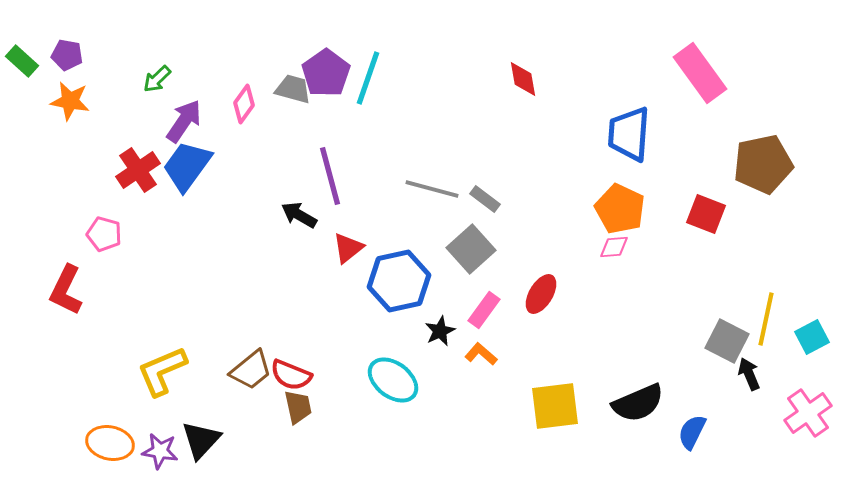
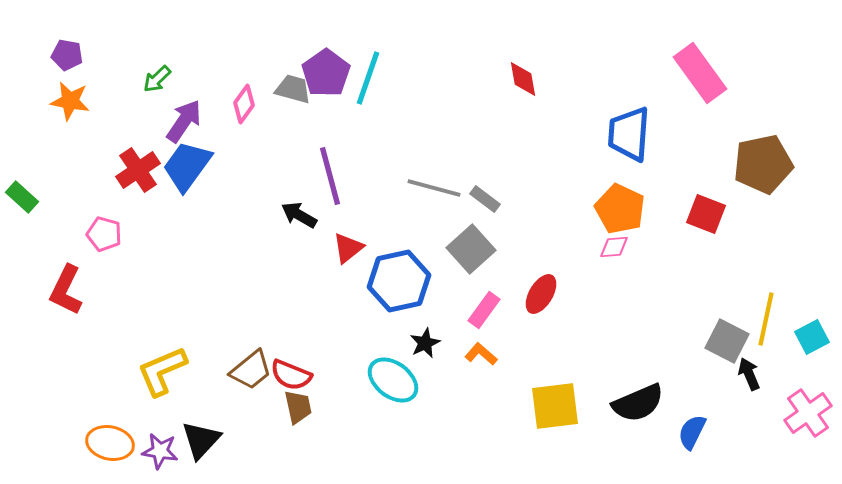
green rectangle at (22, 61): moved 136 px down
gray line at (432, 189): moved 2 px right, 1 px up
black star at (440, 331): moved 15 px left, 12 px down
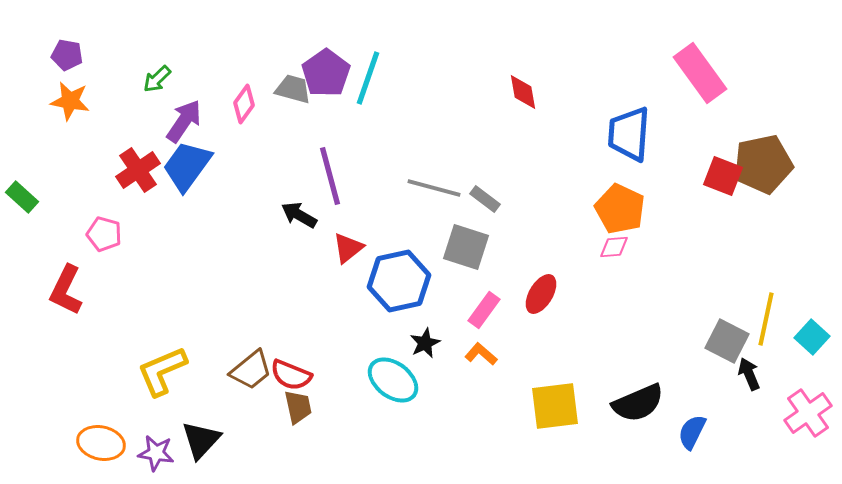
red diamond at (523, 79): moved 13 px down
red square at (706, 214): moved 17 px right, 38 px up
gray square at (471, 249): moved 5 px left, 2 px up; rotated 30 degrees counterclockwise
cyan square at (812, 337): rotated 20 degrees counterclockwise
orange ellipse at (110, 443): moved 9 px left
purple star at (160, 451): moved 4 px left, 2 px down
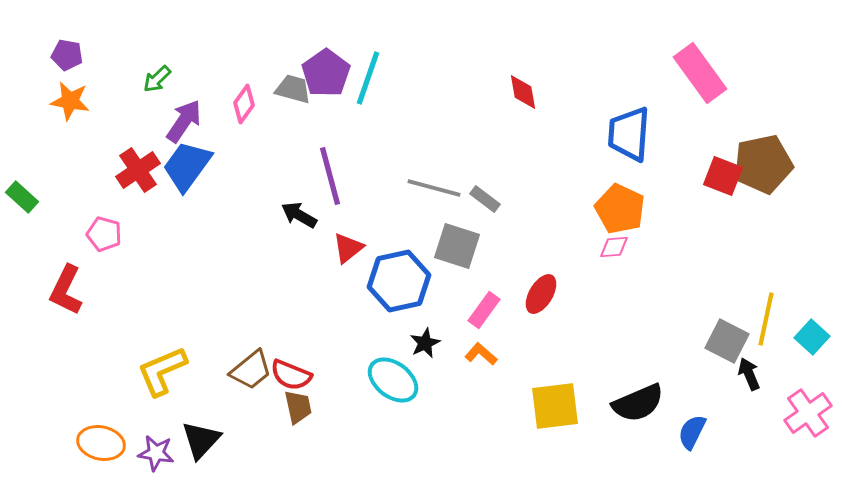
gray square at (466, 247): moved 9 px left, 1 px up
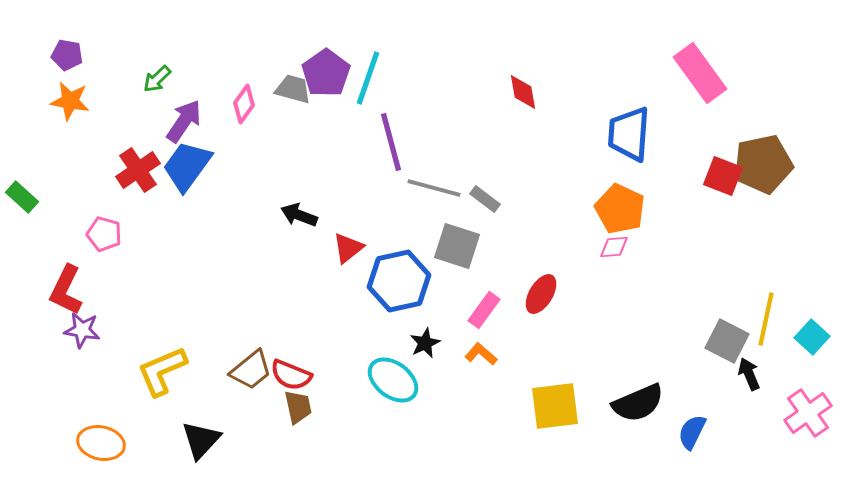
purple line at (330, 176): moved 61 px right, 34 px up
black arrow at (299, 215): rotated 9 degrees counterclockwise
purple star at (156, 453): moved 74 px left, 123 px up
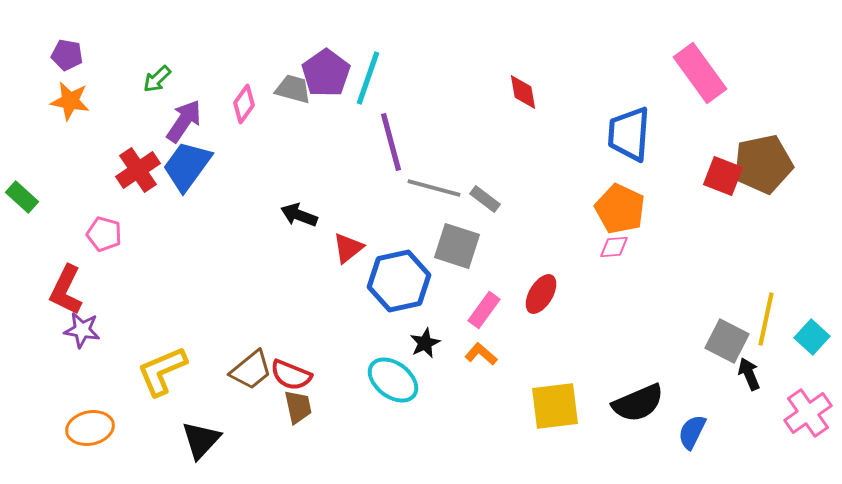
orange ellipse at (101, 443): moved 11 px left, 15 px up; rotated 24 degrees counterclockwise
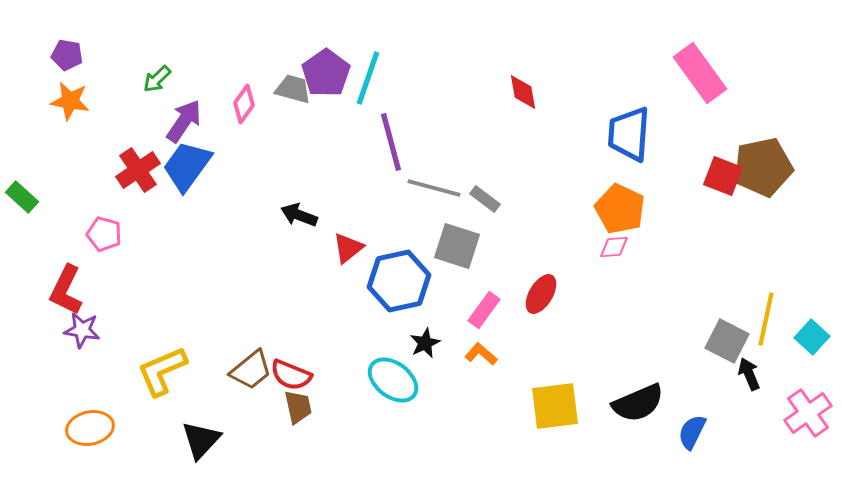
brown pentagon at (763, 164): moved 3 px down
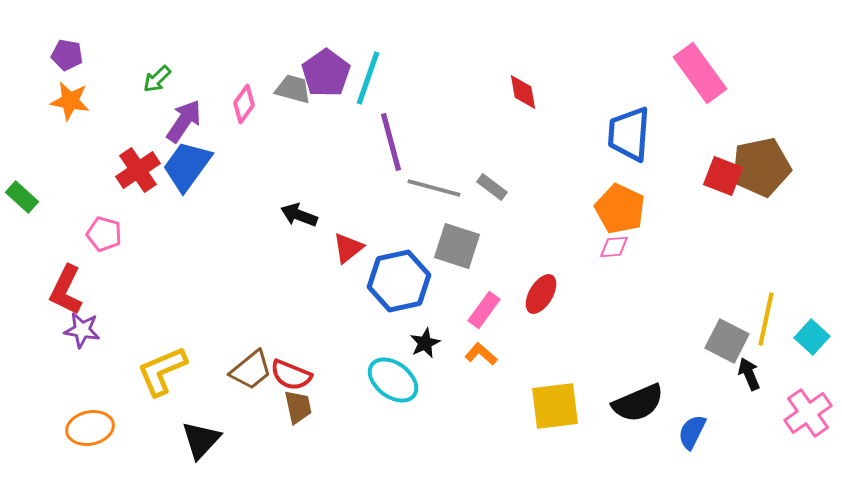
brown pentagon at (763, 167): moved 2 px left
gray rectangle at (485, 199): moved 7 px right, 12 px up
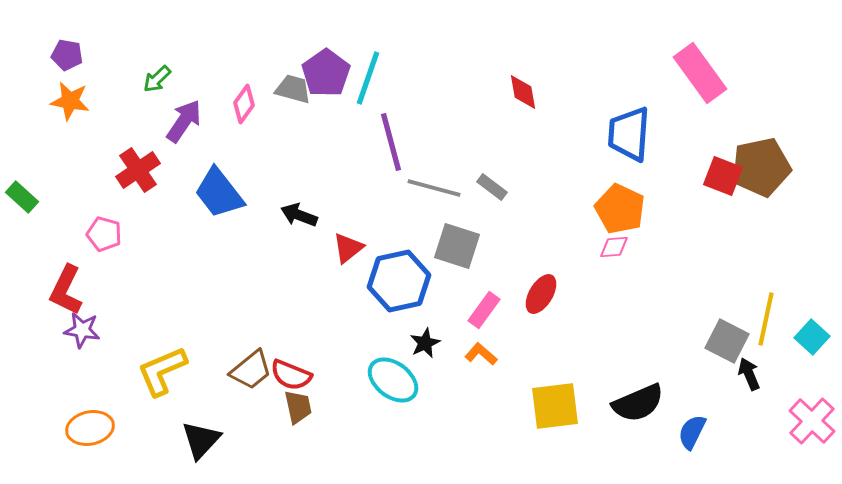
blue trapezoid at (187, 166): moved 32 px right, 27 px down; rotated 74 degrees counterclockwise
pink cross at (808, 413): moved 4 px right, 8 px down; rotated 12 degrees counterclockwise
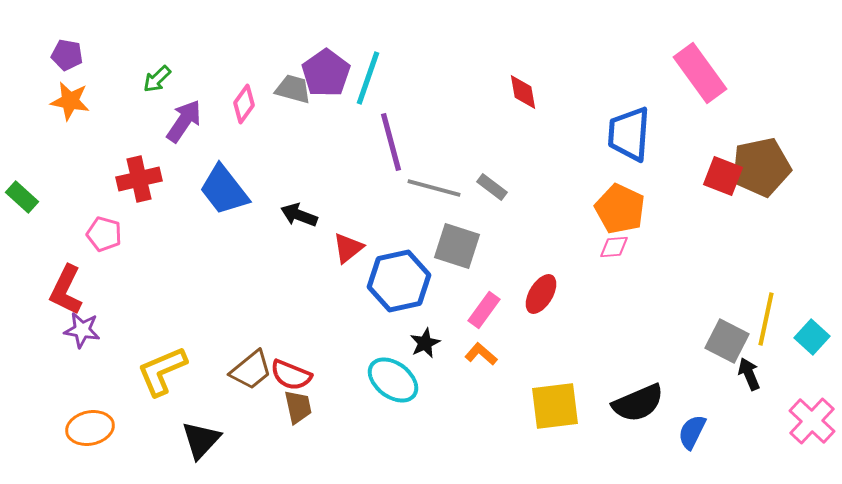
red cross at (138, 170): moved 1 px right, 9 px down; rotated 21 degrees clockwise
blue trapezoid at (219, 193): moved 5 px right, 3 px up
